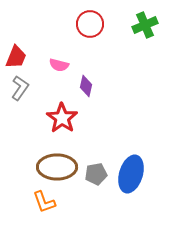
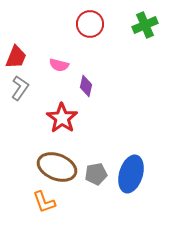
brown ellipse: rotated 21 degrees clockwise
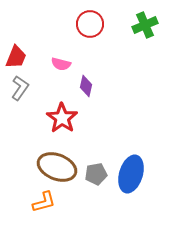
pink semicircle: moved 2 px right, 1 px up
orange L-shape: rotated 85 degrees counterclockwise
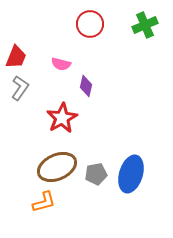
red star: rotated 8 degrees clockwise
brown ellipse: rotated 45 degrees counterclockwise
